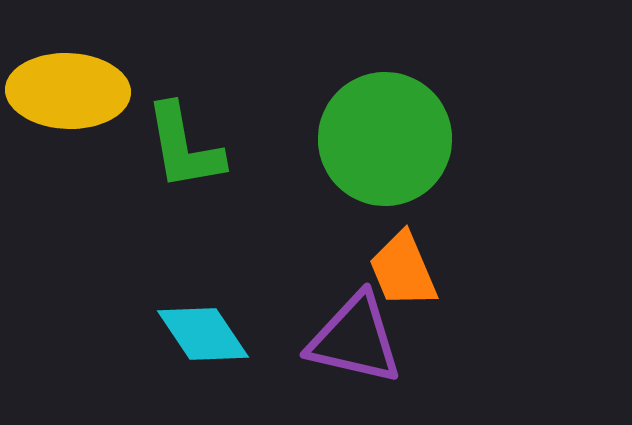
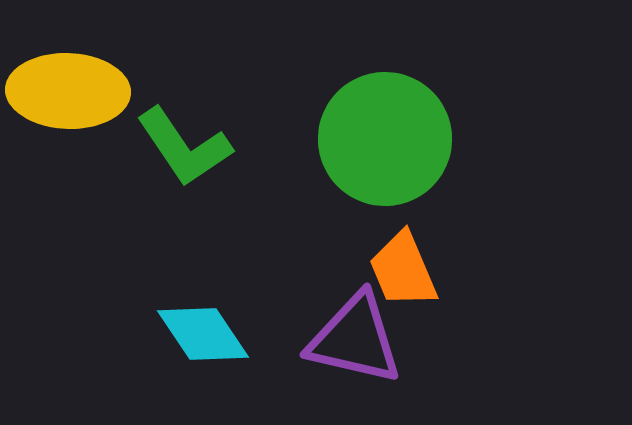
green L-shape: rotated 24 degrees counterclockwise
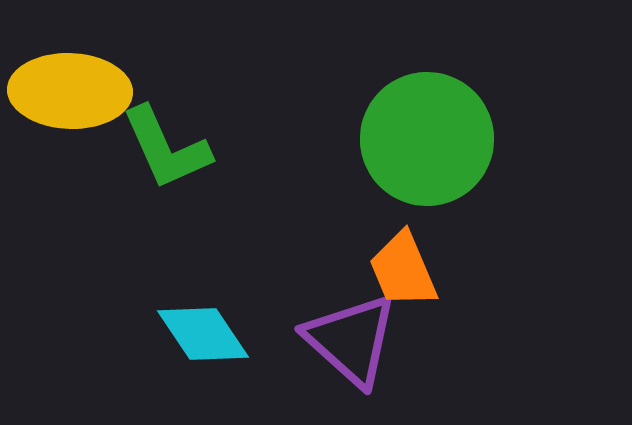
yellow ellipse: moved 2 px right
green circle: moved 42 px right
green L-shape: moved 18 px left, 1 px down; rotated 10 degrees clockwise
purple triangle: moved 4 px left, 1 px down; rotated 29 degrees clockwise
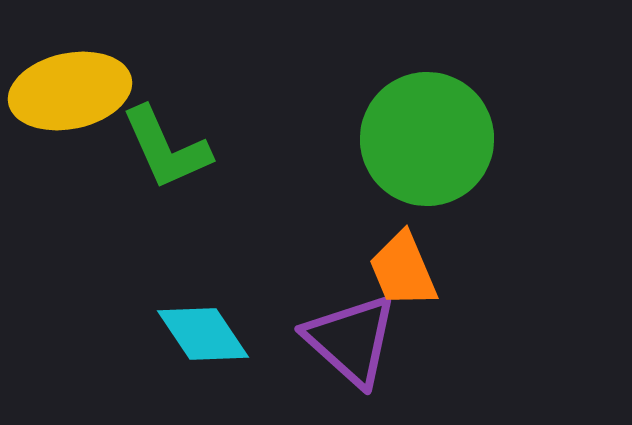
yellow ellipse: rotated 14 degrees counterclockwise
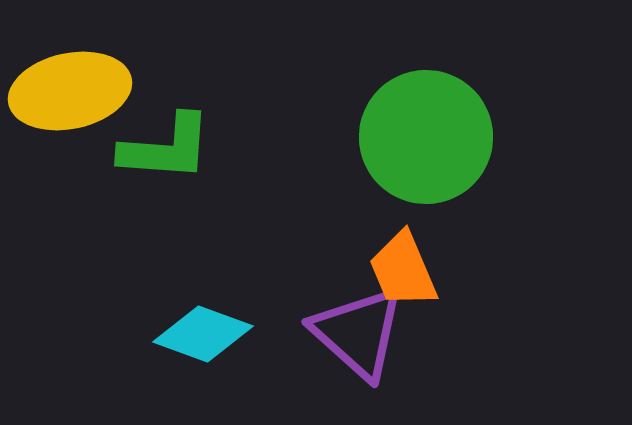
green circle: moved 1 px left, 2 px up
green L-shape: rotated 62 degrees counterclockwise
cyan diamond: rotated 36 degrees counterclockwise
purple triangle: moved 7 px right, 7 px up
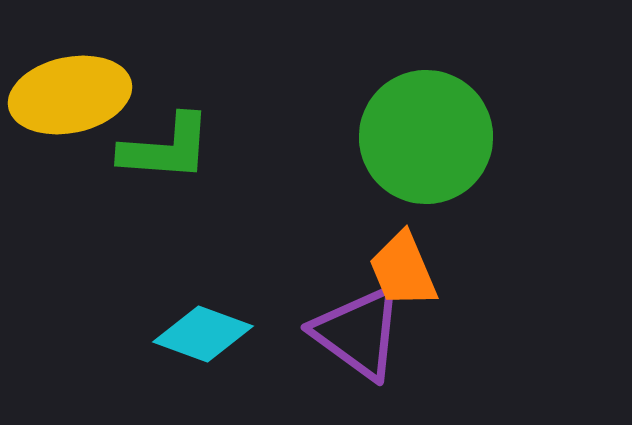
yellow ellipse: moved 4 px down
purple triangle: rotated 6 degrees counterclockwise
